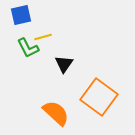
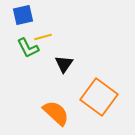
blue square: moved 2 px right
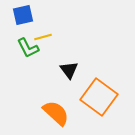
black triangle: moved 5 px right, 6 px down; rotated 12 degrees counterclockwise
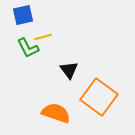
orange semicircle: rotated 24 degrees counterclockwise
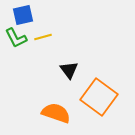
green L-shape: moved 12 px left, 10 px up
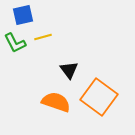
green L-shape: moved 1 px left, 5 px down
orange semicircle: moved 11 px up
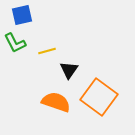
blue square: moved 1 px left
yellow line: moved 4 px right, 14 px down
black triangle: rotated 12 degrees clockwise
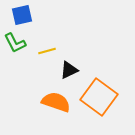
black triangle: rotated 30 degrees clockwise
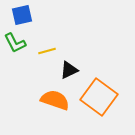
orange semicircle: moved 1 px left, 2 px up
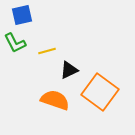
orange square: moved 1 px right, 5 px up
